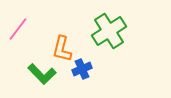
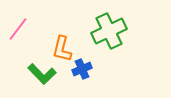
green cross: rotated 8 degrees clockwise
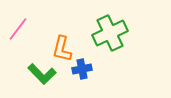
green cross: moved 1 px right, 2 px down
blue cross: rotated 12 degrees clockwise
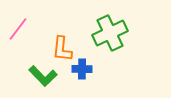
orange L-shape: rotated 8 degrees counterclockwise
blue cross: rotated 12 degrees clockwise
green L-shape: moved 1 px right, 2 px down
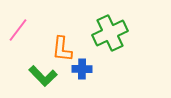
pink line: moved 1 px down
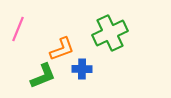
pink line: moved 1 px up; rotated 15 degrees counterclockwise
orange L-shape: rotated 116 degrees counterclockwise
green L-shape: rotated 68 degrees counterclockwise
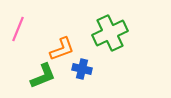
blue cross: rotated 12 degrees clockwise
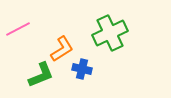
pink line: rotated 40 degrees clockwise
orange L-shape: rotated 12 degrees counterclockwise
green L-shape: moved 2 px left, 1 px up
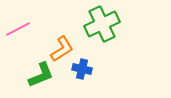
green cross: moved 8 px left, 9 px up
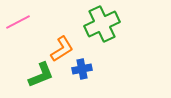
pink line: moved 7 px up
blue cross: rotated 24 degrees counterclockwise
